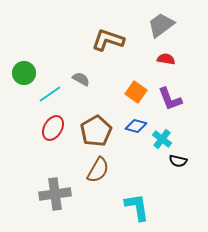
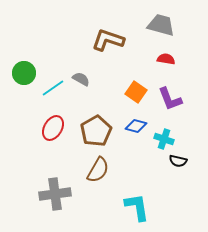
gray trapezoid: rotated 52 degrees clockwise
cyan line: moved 3 px right, 6 px up
cyan cross: moved 2 px right; rotated 18 degrees counterclockwise
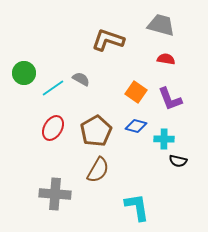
cyan cross: rotated 18 degrees counterclockwise
gray cross: rotated 12 degrees clockwise
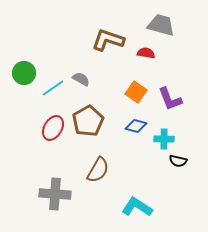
red semicircle: moved 20 px left, 6 px up
brown pentagon: moved 8 px left, 10 px up
cyan L-shape: rotated 48 degrees counterclockwise
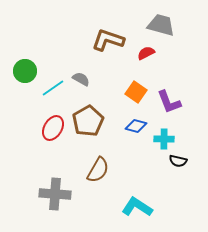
red semicircle: rotated 36 degrees counterclockwise
green circle: moved 1 px right, 2 px up
purple L-shape: moved 1 px left, 3 px down
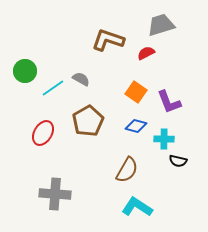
gray trapezoid: rotated 32 degrees counterclockwise
red ellipse: moved 10 px left, 5 px down
brown semicircle: moved 29 px right
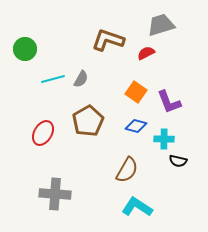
green circle: moved 22 px up
gray semicircle: rotated 90 degrees clockwise
cyan line: moved 9 px up; rotated 20 degrees clockwise
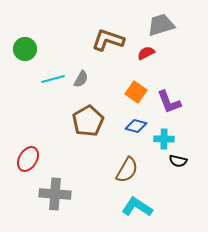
red ellipse: moved 15 px left, 26 px down
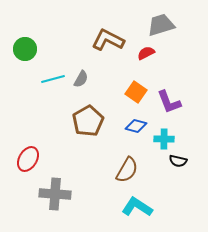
brown L-shape: rotated 8 degrees clockwise
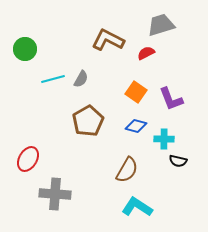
purple L-shape: moved 2 px right, 3 px up
